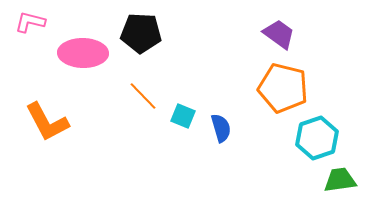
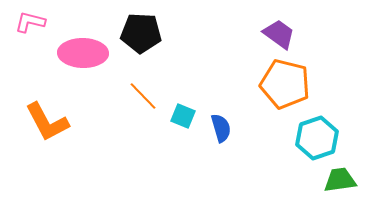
orange pentagon: moved 2 px right, 4 px up
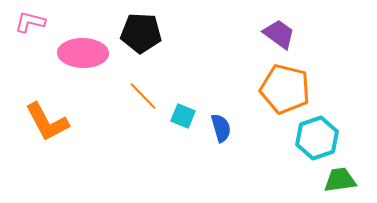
orange pentagon: moved 5 px down
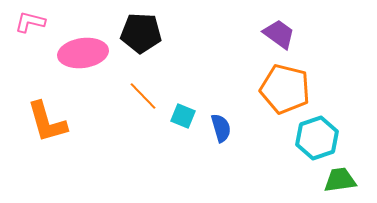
pink ellipse: rotated 9 degrees counterclockwise
orange L-shape: rotated 12 degrees clockwise
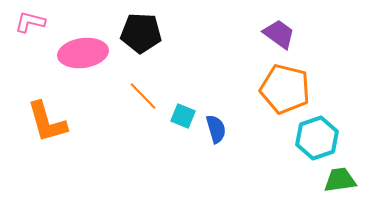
blue semicircle: moved 5 px left, 1 px down
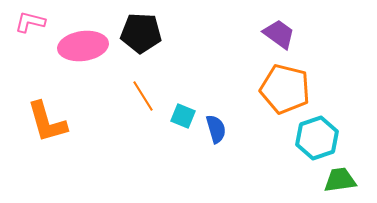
pink ellipse: moved 7 px up
orange line: rotated 12 degrees clockwise
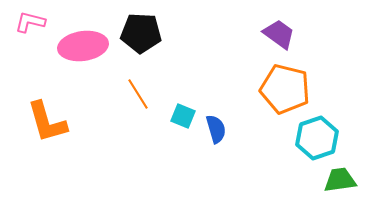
orange line: moved 5 px left, 2 px up
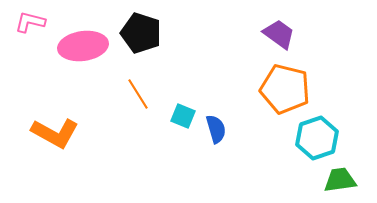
black pentagon: rotated 15 degrees clockwise
orange L-shape: moved 8 px right, 11 px down; rotated 45 degrees counterclockwise
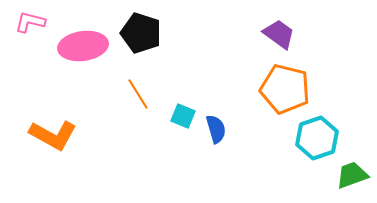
orange L-shape: moved 2 px left, 2 px down
green trapezoid: moved 12 px right, 5 px up; rotated 12 degrees counterclockwise
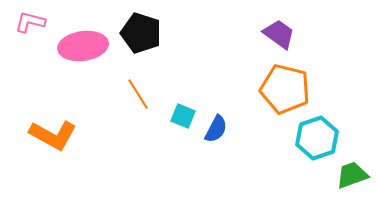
blue semicircle: rotated 44 degrees clockwise
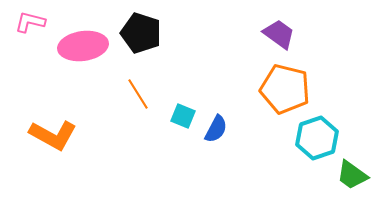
green trapezoid: rotated 124 degrees counterclockwise
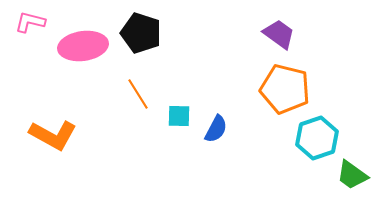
cyan square: moved 4 px left; rotated 20 degrees counterclockwise
